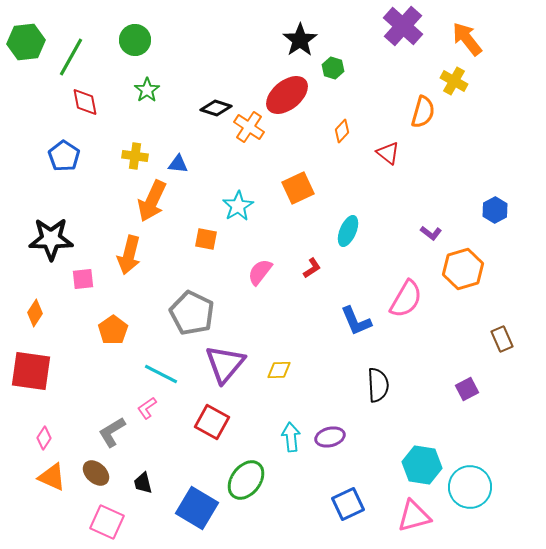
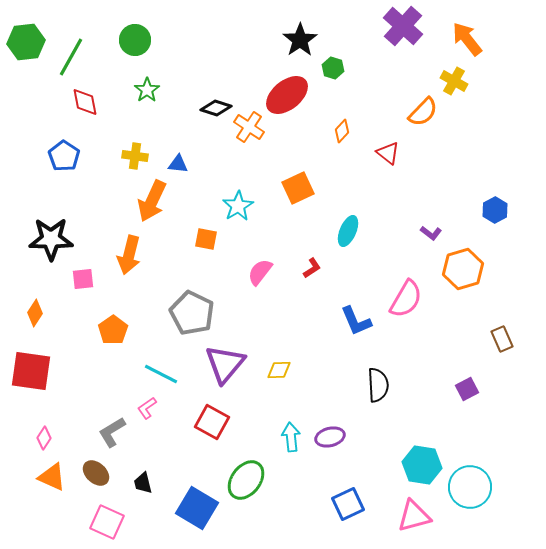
orange semicircle at (423, 112): rotated 28 degrees clockwise
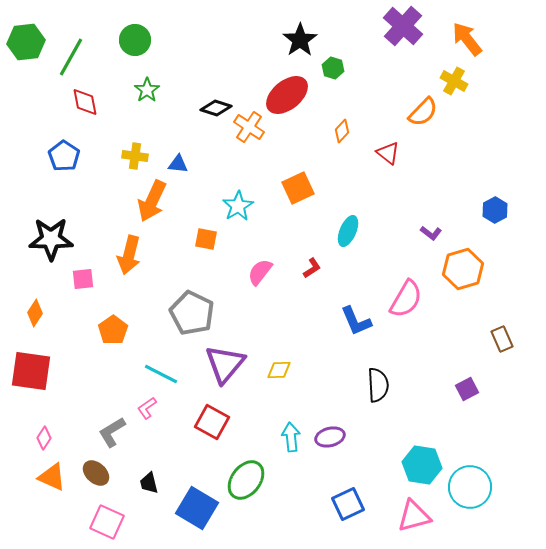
black trapezoid at (143, 483): moved 6 px right
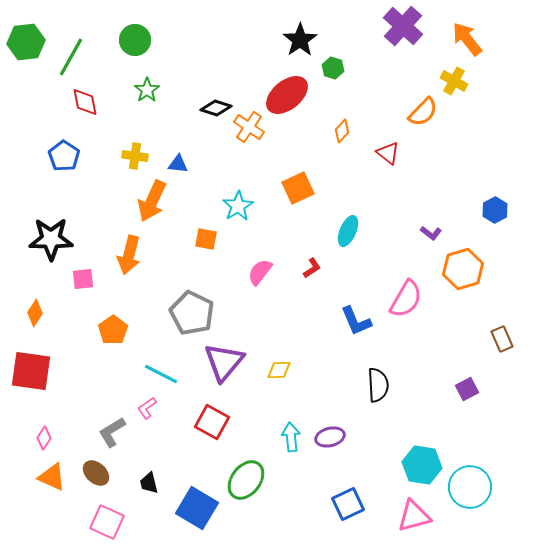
purple triangle at (225, 364): moved 1 px left, 2 px up
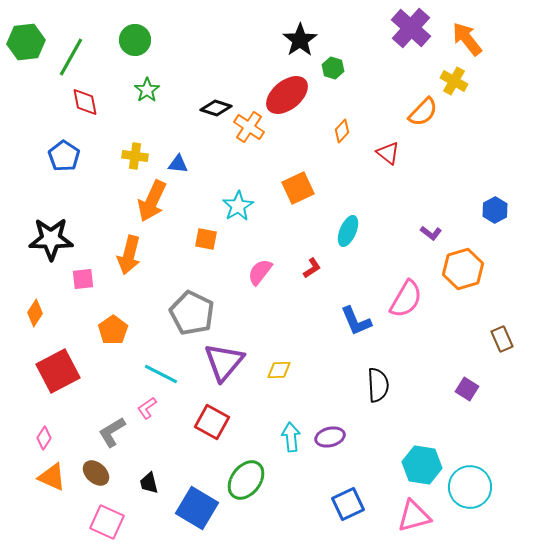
purple cross at (403, 26): moved 8 px right, 2 px down
red square at (31, 371): moved 27 px right; rotated 36 degrees counterclockwise
purple square at (467, 389): rotated 30 degrees counterclockwise
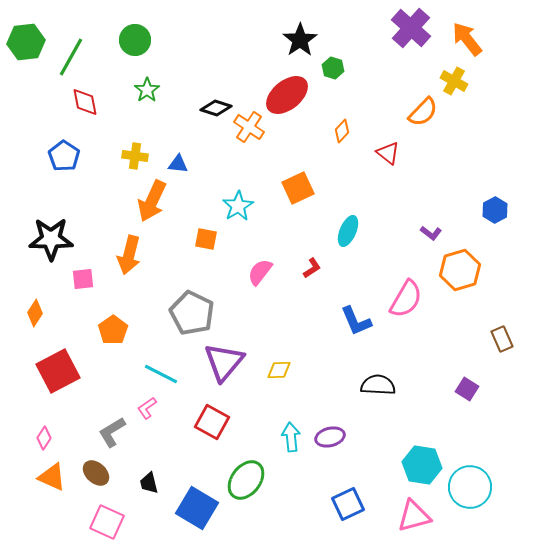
orange hexagon at (463, 269): moved 3 px left, 1 px down
black semicircle at (378, 385): rotated 84 degrees counterclockwise
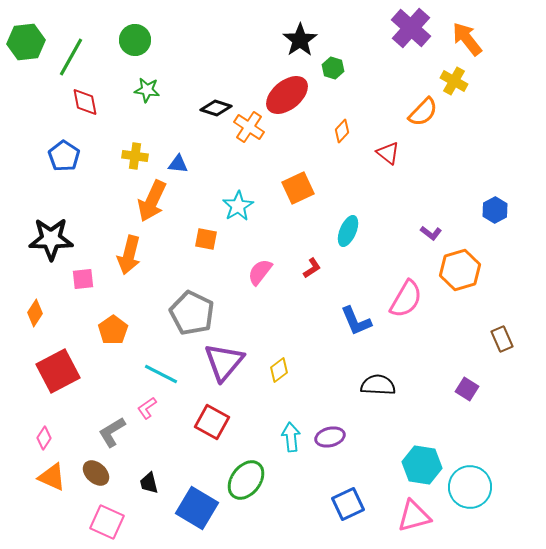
green star at (147, 90): rotated 30 degrees counterclockwise
yellow diamond at (279, 370): rotated 35 degrees counterclockwise
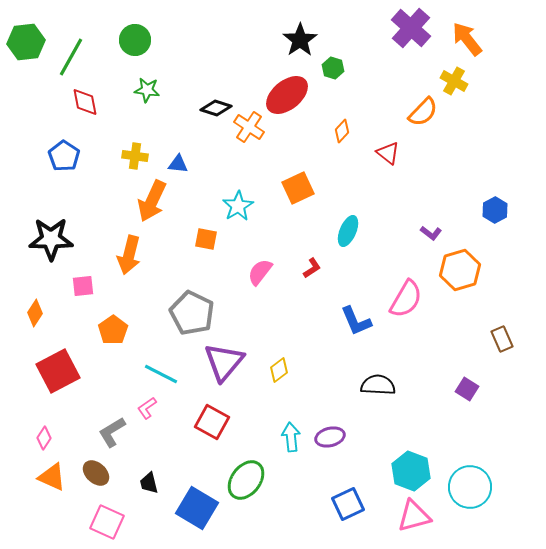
pink square at (83, 279): moved 7 px down
cyan hexagon at (422, 465): moved 11 px left, 6 px down; rotated 12 degrees clockwise
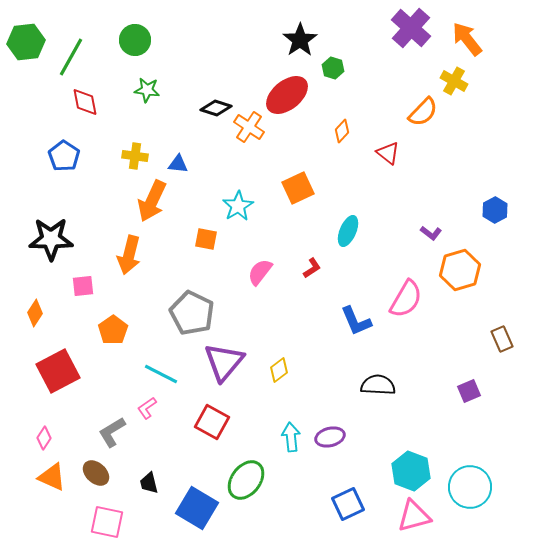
purple square at (467, 389): moved 2 px right, 2 px down; rotated 35 degrees clockwise
pink square at (107, 522): rotated 12 degrees counterclockwise
